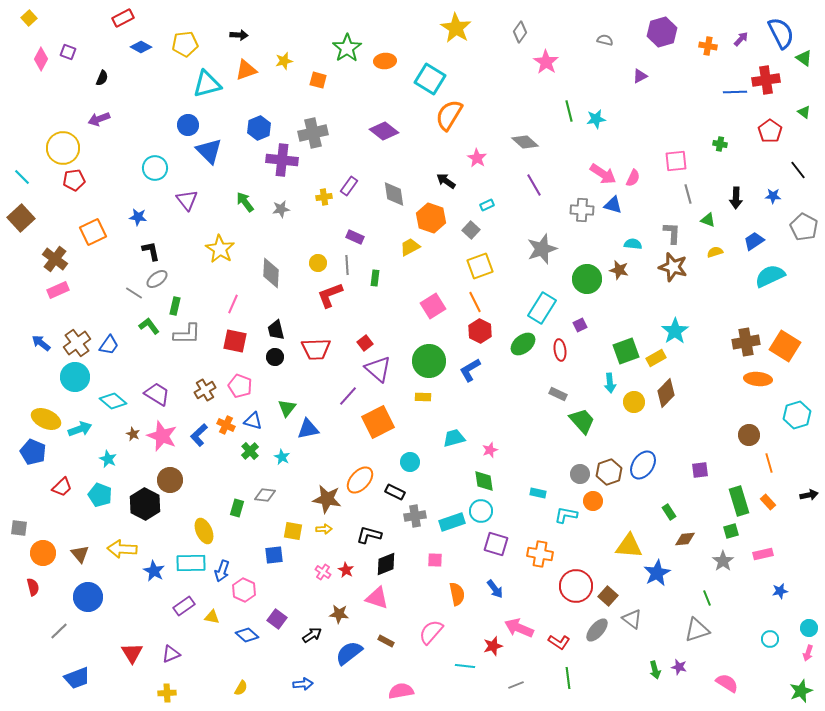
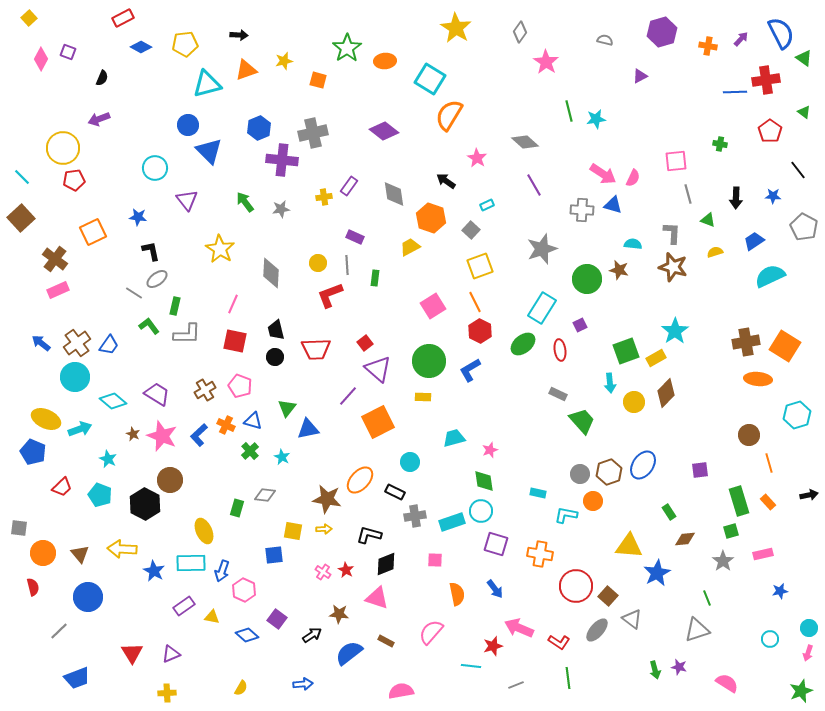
cyan line at (465, 666): moved 6 px right
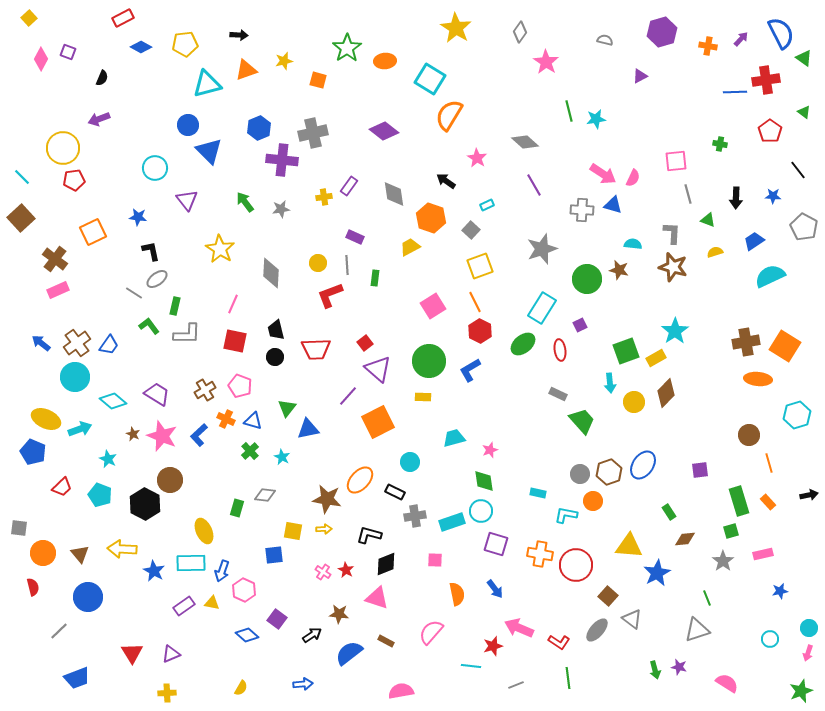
orange cross at (226, 425): moved 6 px up
red circle at (576, 586): moved 21 px up
yellow triangle at (212, 617): moved 14 px up
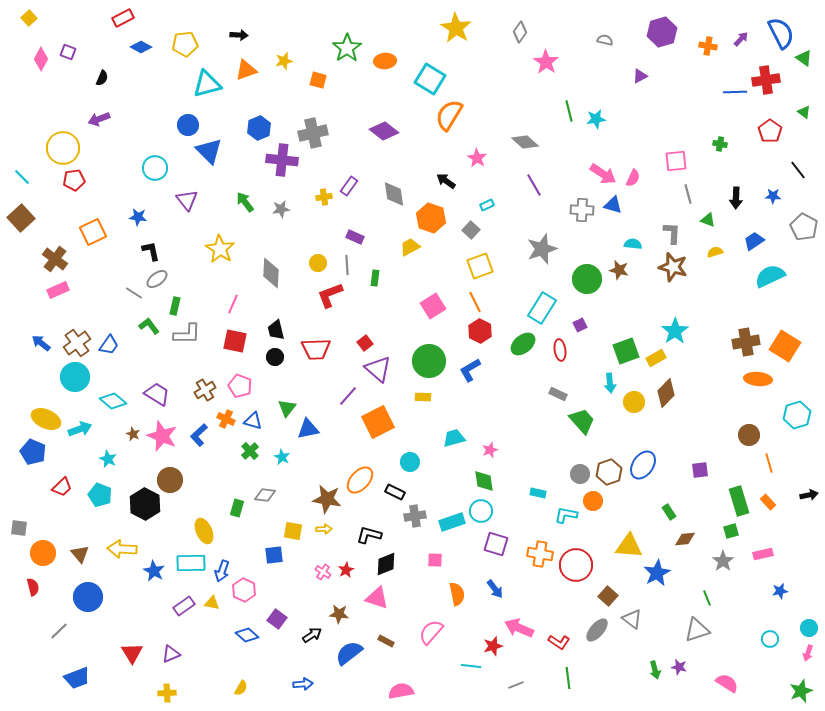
red star at (346, 570): rotated 14 degrees clockwise
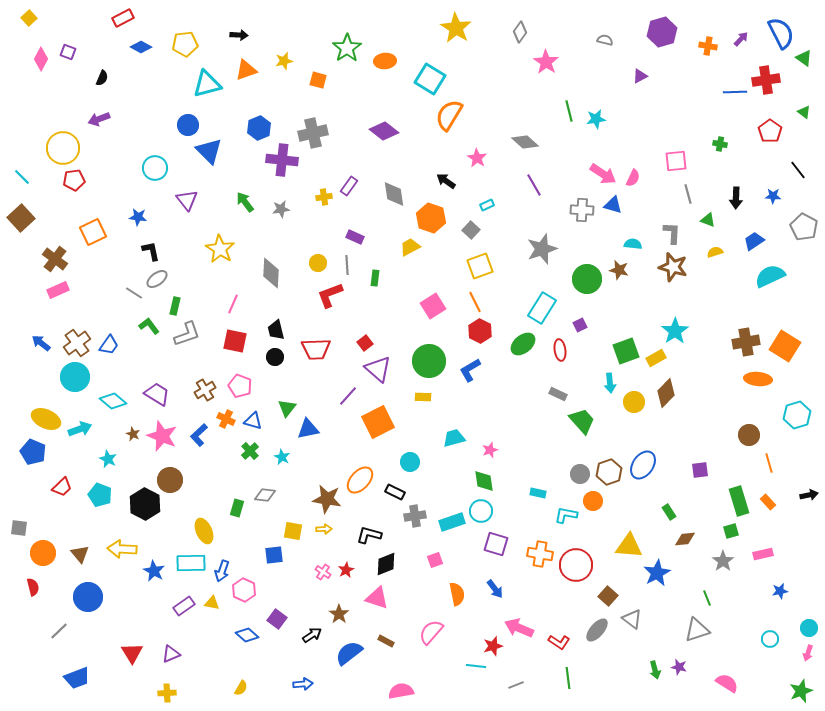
gray L-shape at (187, 334): rotated 20 degrees counterclockwise
pink square at (435, 560): rotated 21 degrees counterclockwise
brown star at (339, 614): rotated 30 degrees clockwise
cyan line at (471, 666): moved 5 px right
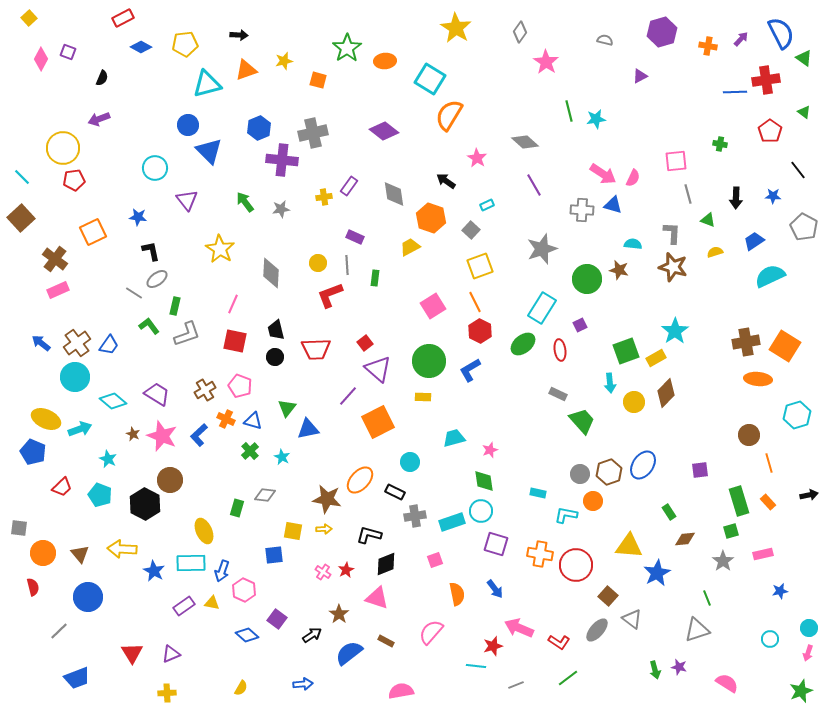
green line at (568, 678): rotated 60 degrees clockwise
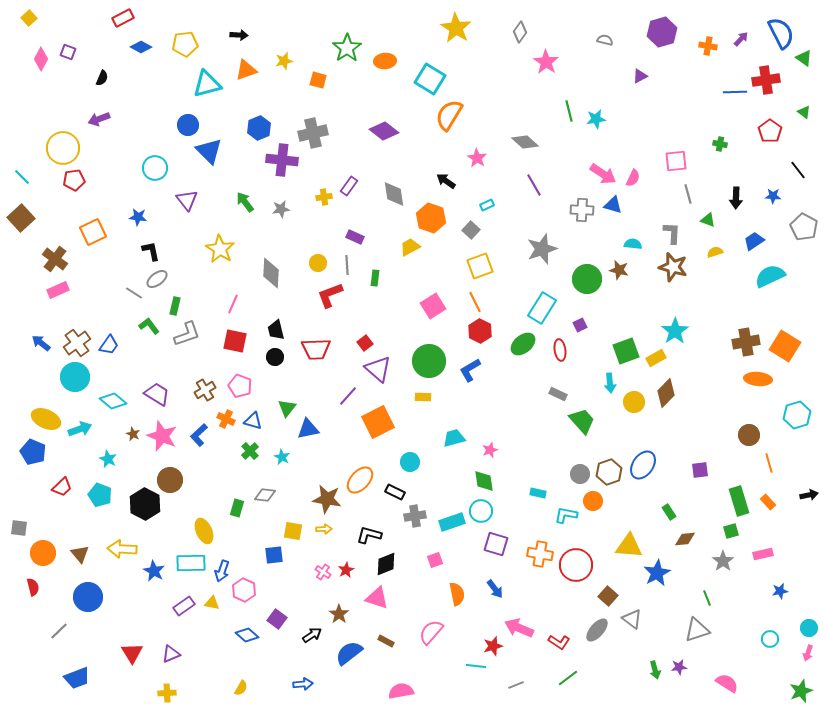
purple star at (679, 667): rotated 21 degrees counterclockwise
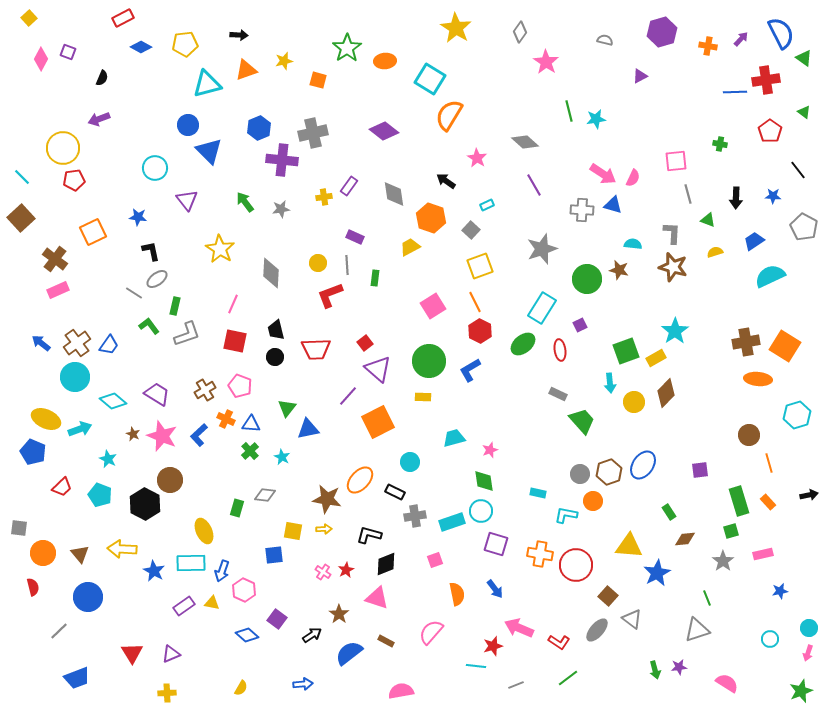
blue triangle at (253, 421): moved 2 px left, 3 px down; rotated 12 degrees counterclockwise
